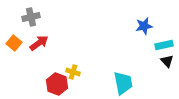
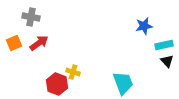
gray cross: rotated 24 degrees clockwise
orange square: rotated 28 degrees clockwise
cyan trapezoid: rotated 10 degrees counterclockwise
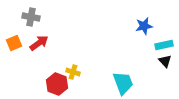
black triangle: moved 2 px left
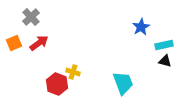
gray cross: rotated 36 degrees clockwise
blue star: moved 3 px left, 1 px down; rotated 18 degrees counterclockwise
black triangle: rotated 32 degrees counterclockwise
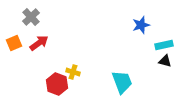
blue star: moved 2 px up; rotated 12 degrees clockwise
cyan trapezoid: moved 1 px left, 1 px up
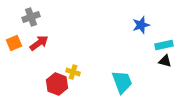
gray cross: rotated 24 degrees clockwise
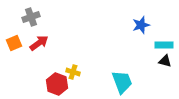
cyan rectangle: rotated 12 degrees clockwise
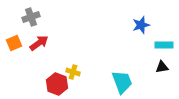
black triangle: moved 3 px left, 6 px down; rotated 24 degrees counterclockwise
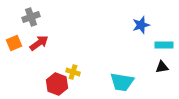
cyan trapezoid: rotated 120 degrees clockwise
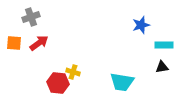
orange square: rotated 28 degrees clockwise
red hexagon: moved 1 px right, 1 px up; rotated 15 degrees counterclockwise
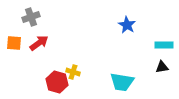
blue star: moved 14 px left; rotated 24 degrees counterclockwise
red hexagon: moved 1 px left, 1 px up; rotated 10 degrees clockwise
